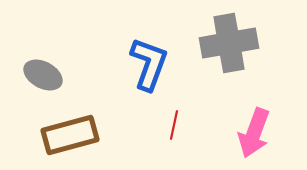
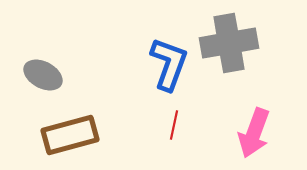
blue L-shape: moved 20 px right
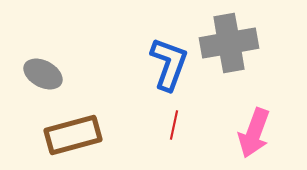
gray ellipse: moved 1 px up
brown rectangle: moved 3 px right
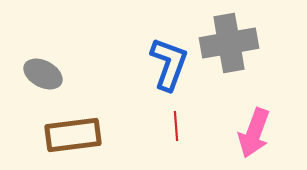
red line: moved 2 px right, 1 px down; rotated 16 degrees counterclockwise
brown rectangle: rotated 8 degrees clockwise
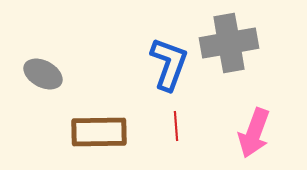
brown rectangle: moved 26 px right, 3 px up; rotated 6 degrees clockwise
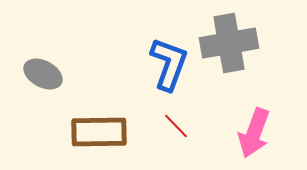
red line: rotated 40 degrees counterclockwise
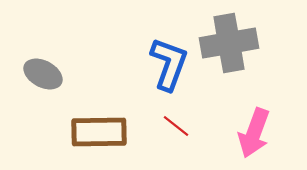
red line: rotated 8 degrees counterclockwise
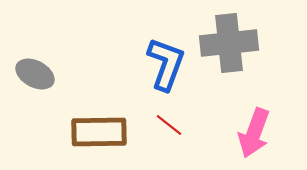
gray cross: rotated 4 degrees clockwise
blue L-shape: moved 3 px left
gray ellipse: moved 8 px left
red line: moved 7 px left, 1 px up
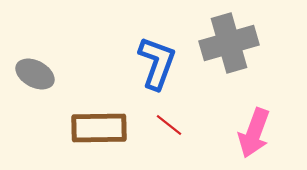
gray cross: rotated 10 degrees counterclockwise
blue L-shape: moved 9 px left, 1 px up
brown rectangle: moved 4 px up
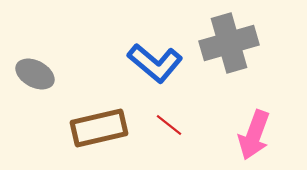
blue L-shape: moved 2 px left; rotated 110 degrees clockwise
brown rectangle: rotated 12 degrees counterclockwise
pink arrow: moved 2 px down
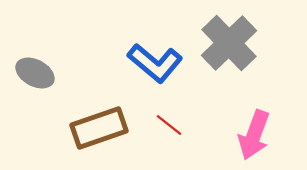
gray cross: rotated 28 degrees counterclockwise
gray ellipse: moved 1 px up
brown rectangle: rotated 6 degrees counterclockwise
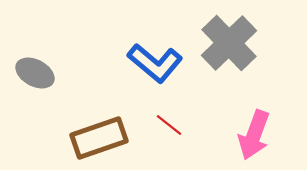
brown rectangle: moved 10 px down
